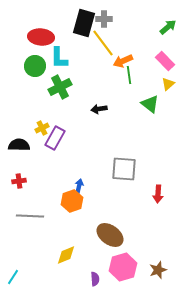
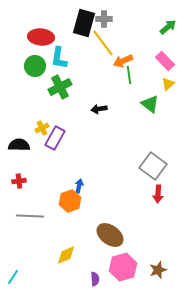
cyan L-shape: rotated 10 degrees clockwise
gray square: moved 29 px right, 3 px up; rotated 32 degrees clockwise
orange hexagon: moved 2 px left
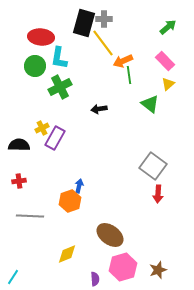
yellow diamond: moved 1 px right, 1 px up
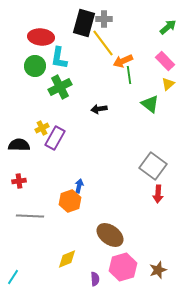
yellow diamond: moved 5 px down
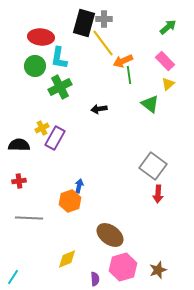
gray line: moved 1 px left, 2 px down
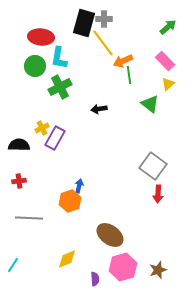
cyan line: moved 12 px up
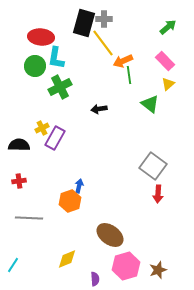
cyan L-shape: moved 3 px left
pink hexagon: moved 3 px right, 1 px up
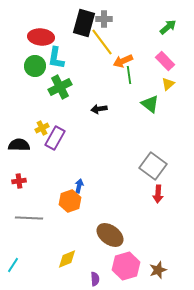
yellow line: moved 1 px left, 1 px up
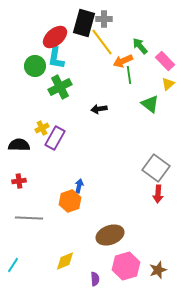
green arrow: moved 28 px left, 19 px down; rotated 90 degrees counterclockwise
red ellipse: moved 14 px right; rotated 45 degrees counterclockwise
gray square: moved 3 px right, 2 px down
brown ellipse: rotated 56 degrees counterclockwise
yellow diamond: moved 2 px left, 2 px down
